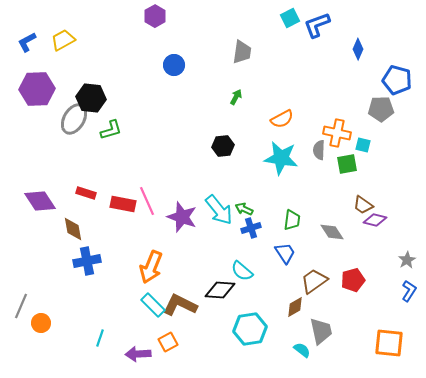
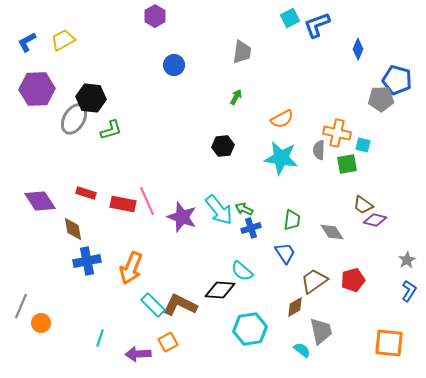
gray pentagon at (381, 109): moved 10 px up
orange arrow at (151, 267): moved 20 px left, 1 px down
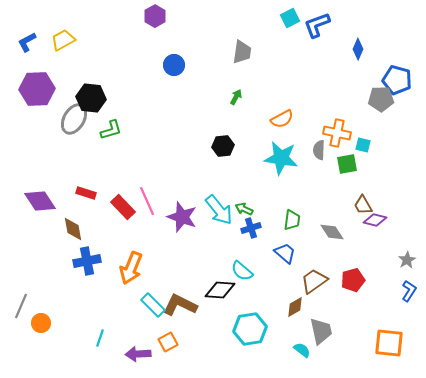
red rectangle at (123, 204): moved 3 px down; rotated 35 degrees clockwise
brown trapezoid at (363, 205): rotated 25 degrees clockwise
blue trapezoid at (285, 253): rotated 15 degrees counterclockwise
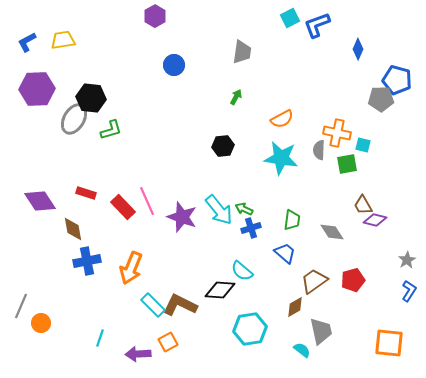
yellow trapezoid at (63, 40): rotated 20 degrees clockwise
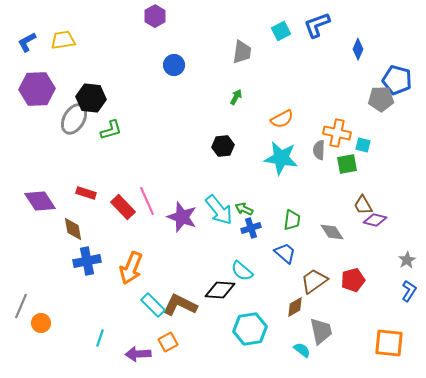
cyan square at (290, 18): moved 9 px left, 13 px down
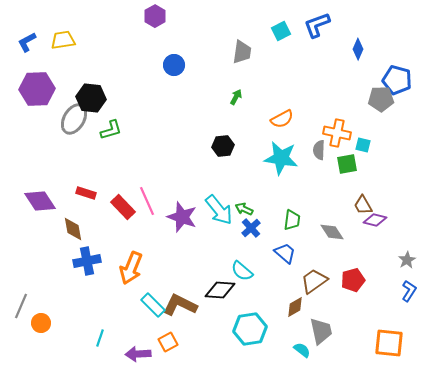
blue cross at (251, 228): rotated 24 degrees counterclockwise
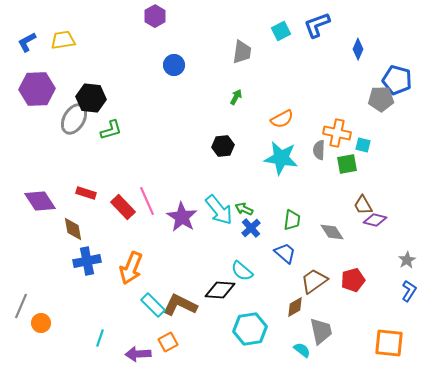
purple star at (182, 217): rotated 12 degrees clockwise
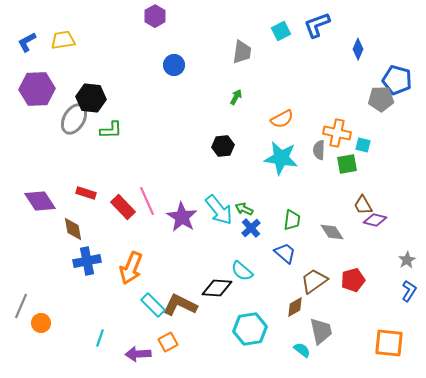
green L-shape at (111, 130): rotated 15 degrees clockwise
black diamond at (220, 290): moved 3 px left, 2 px up
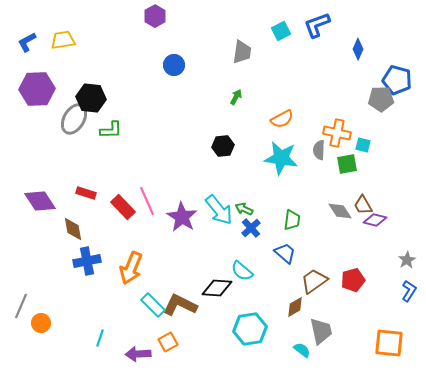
gray diamond at (332, 232): moved 8 px right, 21 px up
